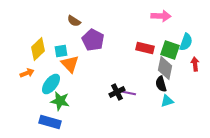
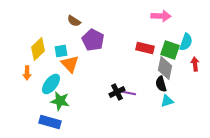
orange arrow: rotated 112 degrees clockwise
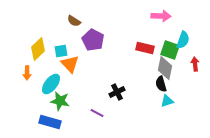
cyan semicircle: moved 3 px left, 2 px up
purple line: moved 32 px left, 20 px down; rotated 16 degrees clockwise
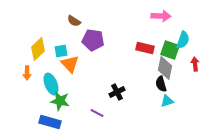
purple pentagon: rotated 20 degrees counterclockwise
cyan ellipse: rotated 60 degrees counterclockwise
